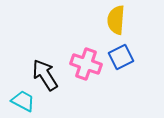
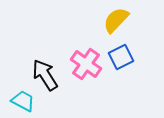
yellow semicircle: rotated 40 degrees clockwise
pink cross: rotated 16 degrees clockwise
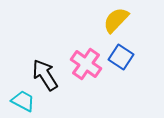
blue square: rotated 30 degrees counterclockwise
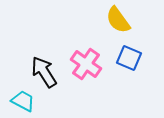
yellow semicircle: moved 2 px right; rotated 80 degrees counterclockwise
blue square: moved 8 px right, 1 px down; rotated 10 degrees counterclockwise
black arrow: moved 1 px left, 3 px up
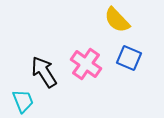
yellow semicircle: moved 1 px left; rotated 8 degrees counterclockwise
cyan trapezoid: rotated 40 degrees clockwise
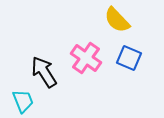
pink cross: moved 6 px up
